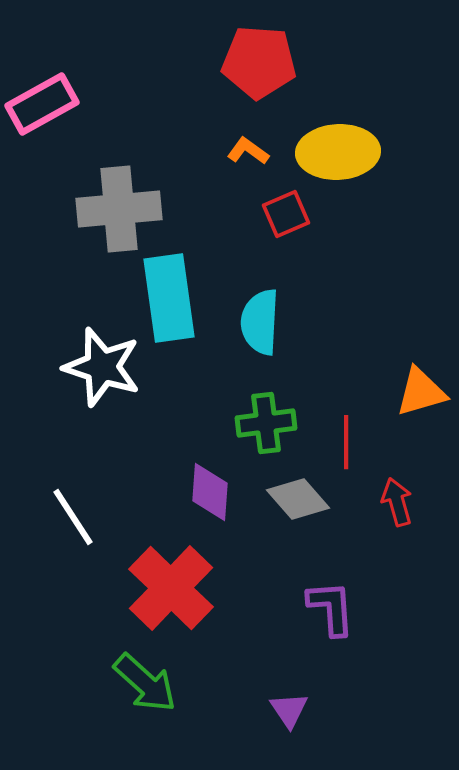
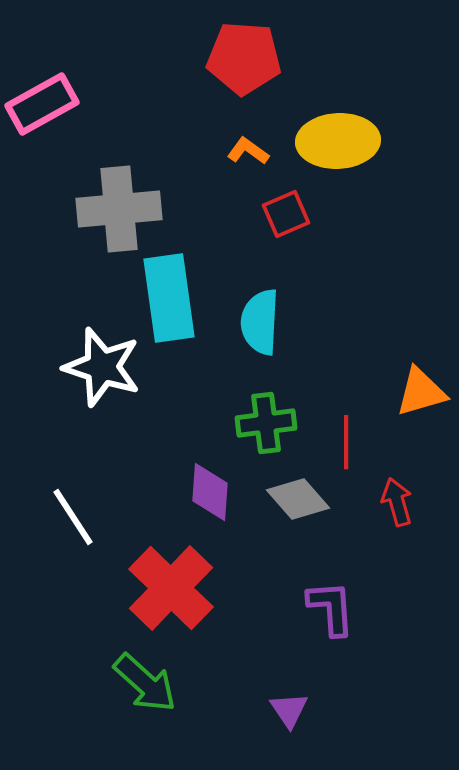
red pentagon: moved 15 px left, 4 px up
yellow ellipse: moved 11 px up
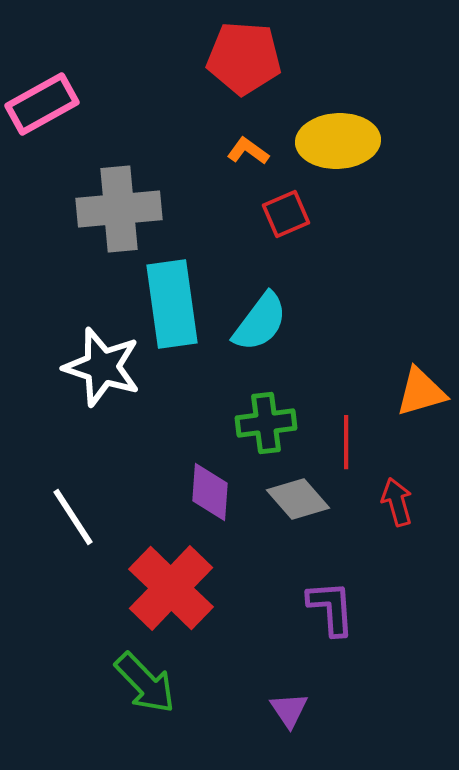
cyan rectangle: moved 3 px right, 6 px down
cyan semicircle: rotated 146 degrees counterclockwise
green arrow: rotated 4 degrees clockwise
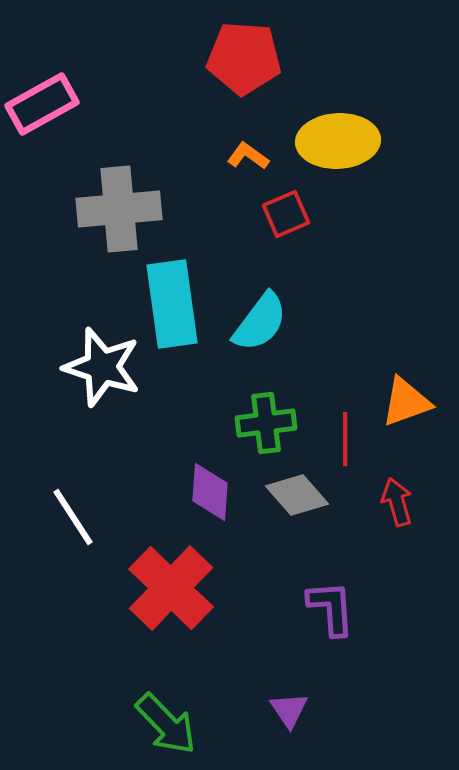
orange L-shape: moved 5 px down
orange triangle: moved 15 px left, 10 px down; rotated 4 degrees counterclockwise
red line: moved 1 px left, 3 px up
gray diamond: moved 1 px left, 4 px up
green arrow: moved 21 px right, 41 px down
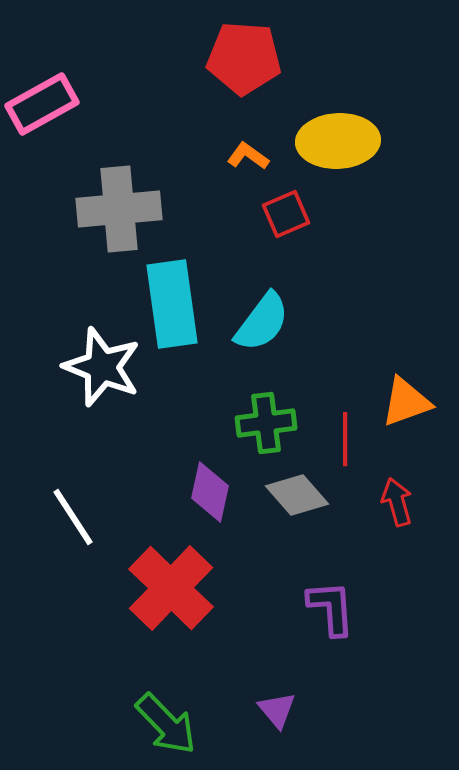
cyan semicircle: moved 2 px right
white star: rotated 4 degrees clockwise
purple diamond: rotated 8 degrees clockwise
purple triangle: moved 12 px left; rotated 6 degrees counterclockwise
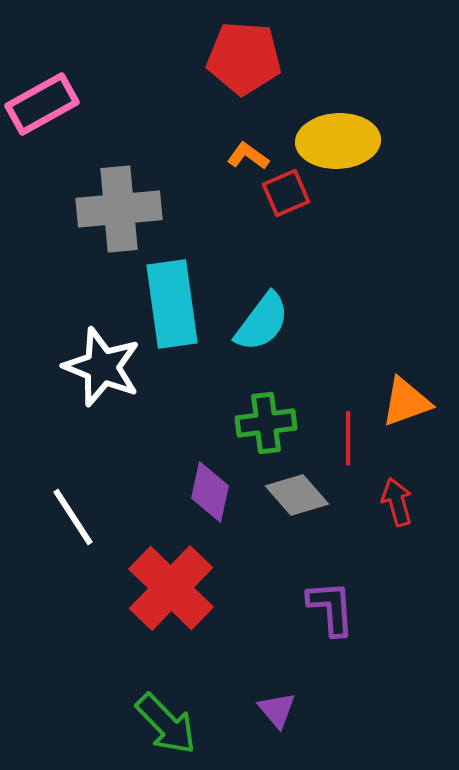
red square: moved 21 px up
red line: moved 3 px right, 1 px up
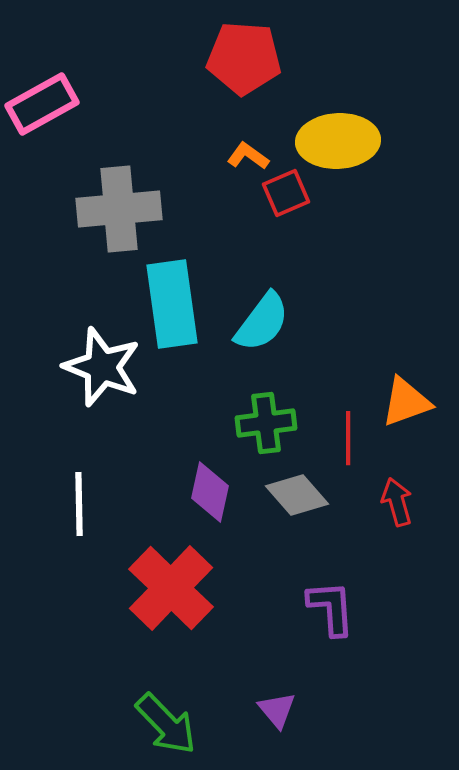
white line: moved 6 px right, 13 px up; rotated 32 degrees clockwise
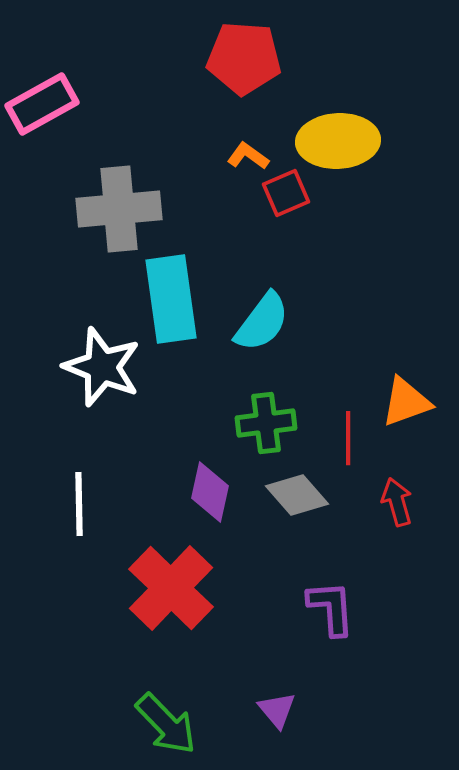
cyan rectangle: moved 1 px left, 5 px up
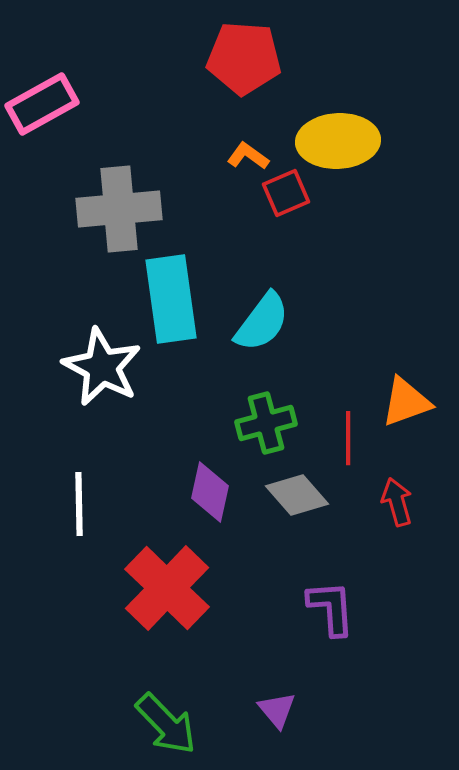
white star: rotated 6 degrees clockwise
green cross: rotated 8 degrees counterclockwise
red cross: moved 4 px left
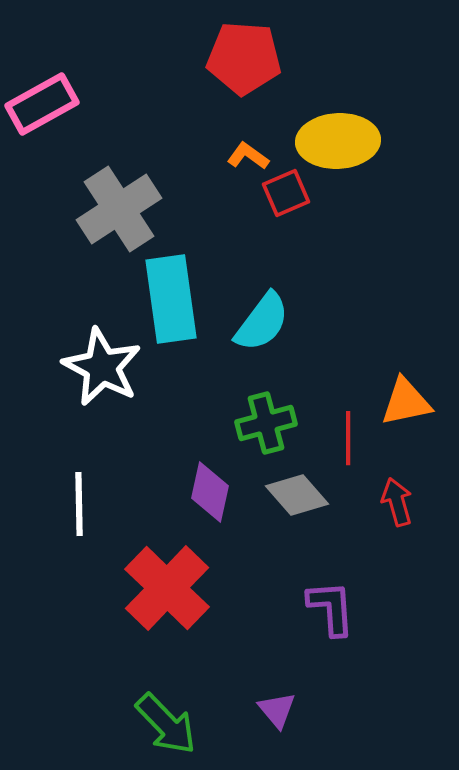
gray cross: rotated 28 degrees counterclockwise
orange triangle: rotated 8 degrees clockwise
